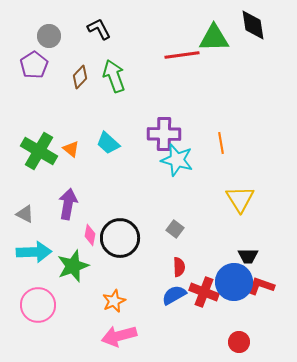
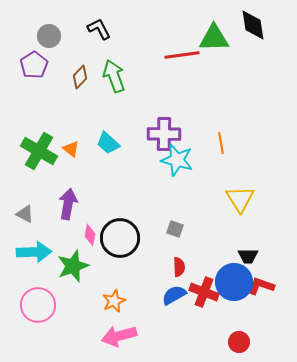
gray square: rotated 18 degrees counterclockwise
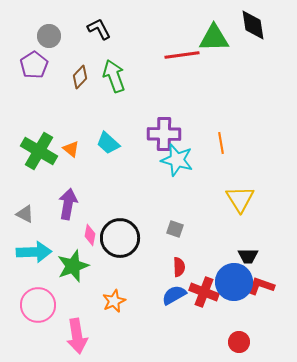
pink arrow: moved 42 px left; rotated 84 degrees counterclockwise
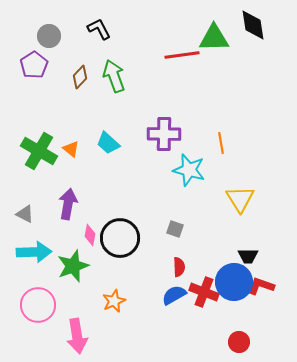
cyan star: moved 12 px right, 10 px down
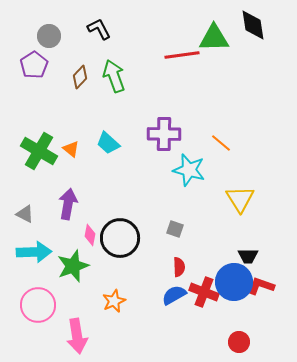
orange line: rotated 40 degrees counterclockwise
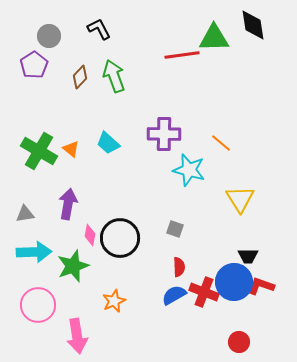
gray triangle: rotated 36 degrees counterclockwise
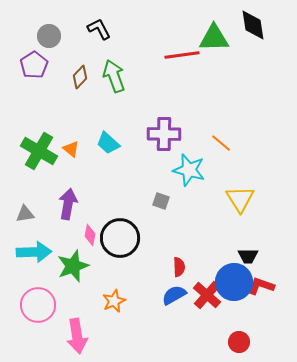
gray square: moved 14 px left, 28 px up
red cross: moved 3 px right, 3 px down; rotated 20 degrees clockwise
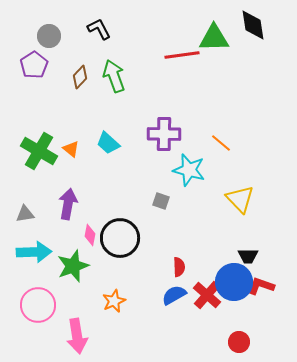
yellow triangle: rotated 12 degrees counterclockwise
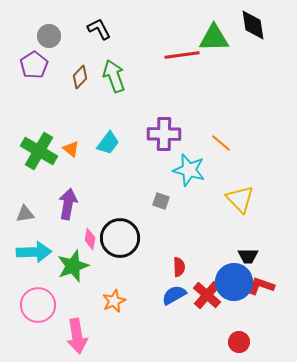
cyan trapezoid: rotated 95 degrees counterclockwise
pink diamond: moved 4 px down
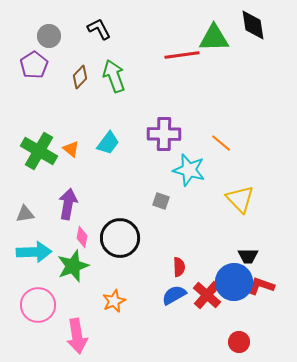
pink diamond: moved 8 px left, 2 px up
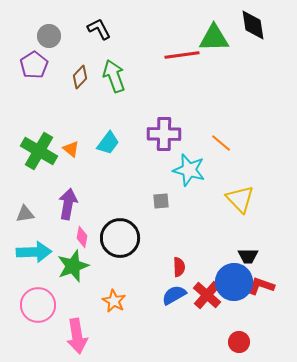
gray square: rotated 24 degrees counterclockwise
orange star: rotated 20 degrees counterclockwise
